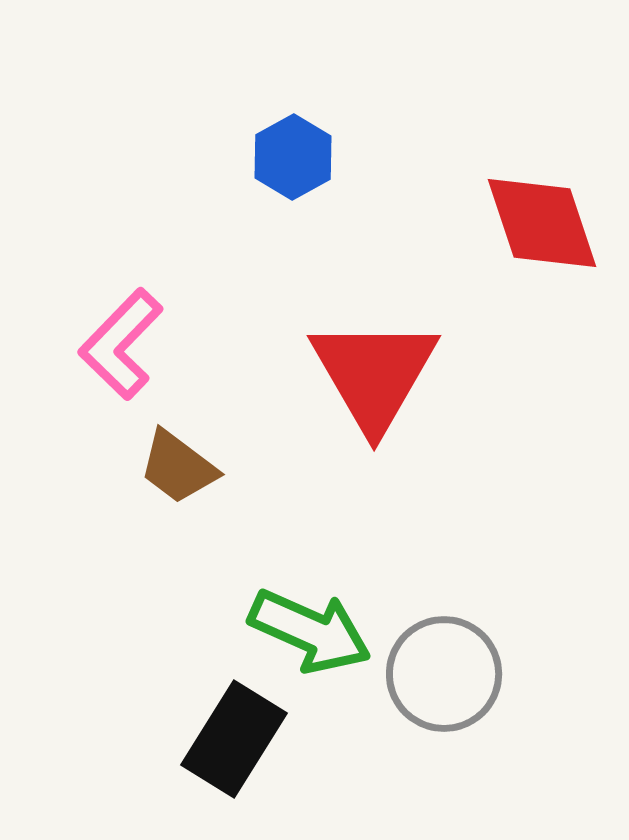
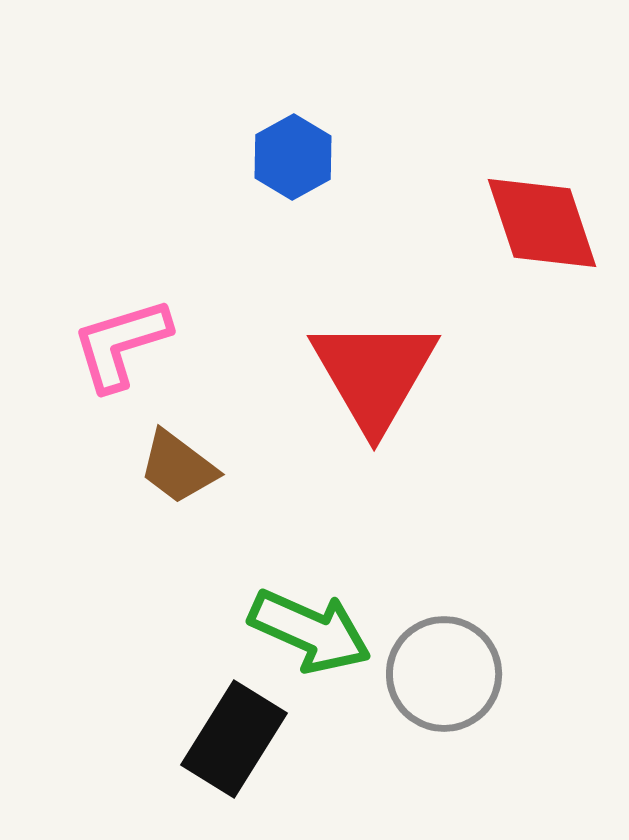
pink L-shape: rotated 29 degrees clockwise
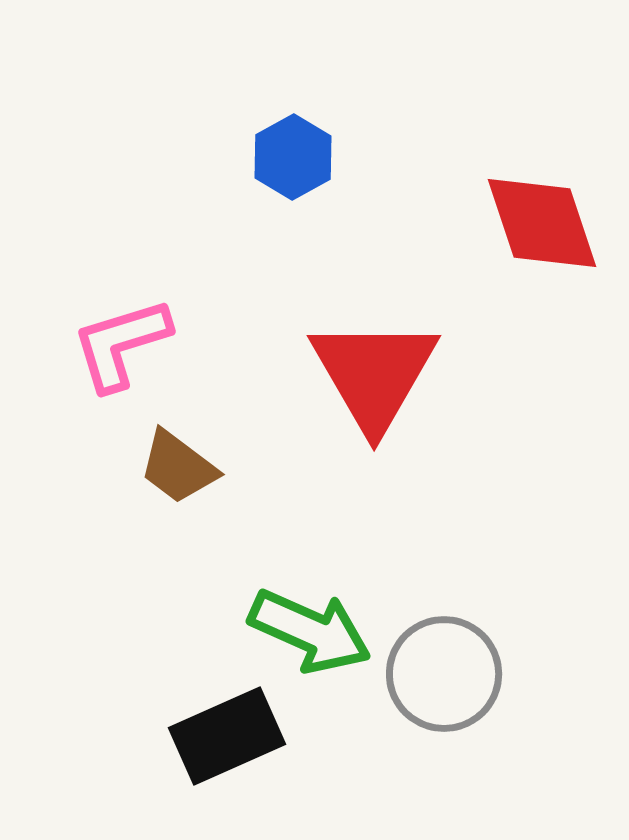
black rectangle: moved 7 px left, 3 px up; rotated 34 degrees clockwise
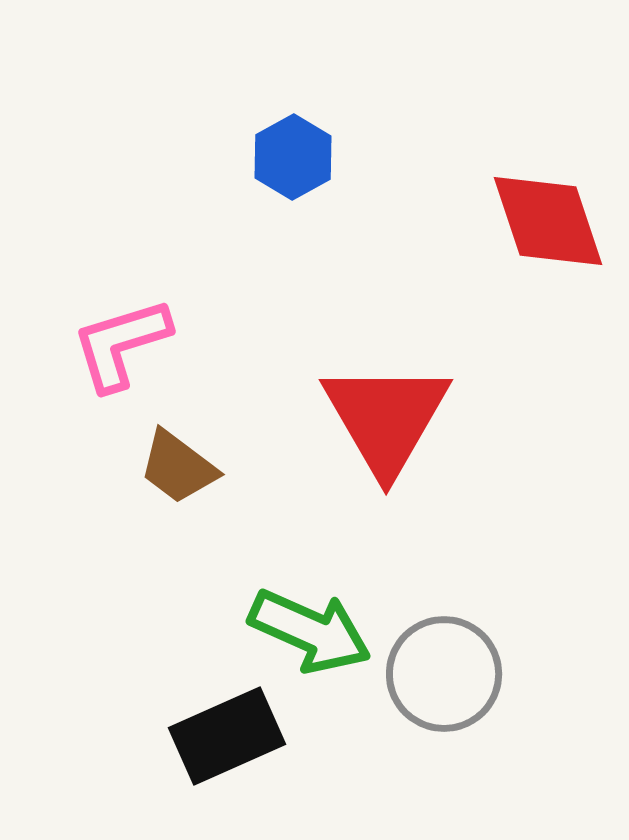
red diamond: moved 6 px right, 2 px up
red triangle: moved 12 px right, 44 px down
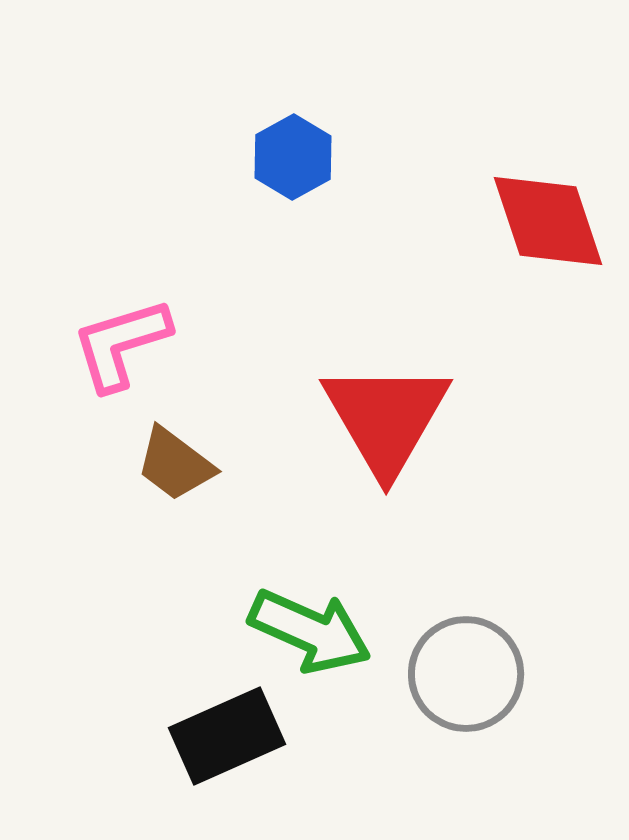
brown trapezoid: moved 3 px left, 3 px up
gray circle: moved 22 px right
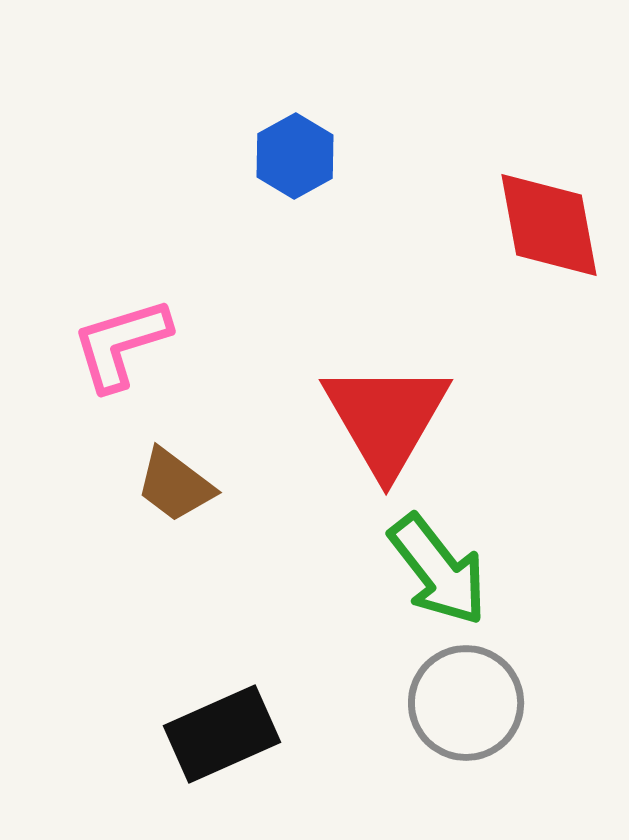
blue hexagon: moved 2 px right, 1 px up
red diamond: moved 1 px right, 4 px down; rotated 8 degrees clockwise
brown trapezoid: moved 21 px down
green arrow: moved 128 px right, 61 px up; rotated 28 degrees clockwise
gray circle: moved 29 px down
black rectangle: moved 5 px left, 2 px up
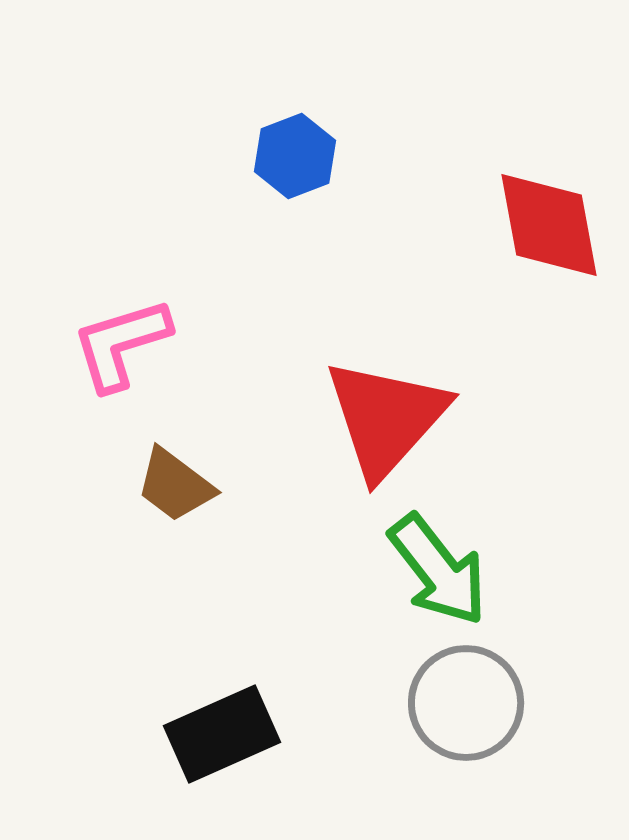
blue hexagon: rotated 8 degrees clockwise
red triangle: rotated 12 degrees clockwise
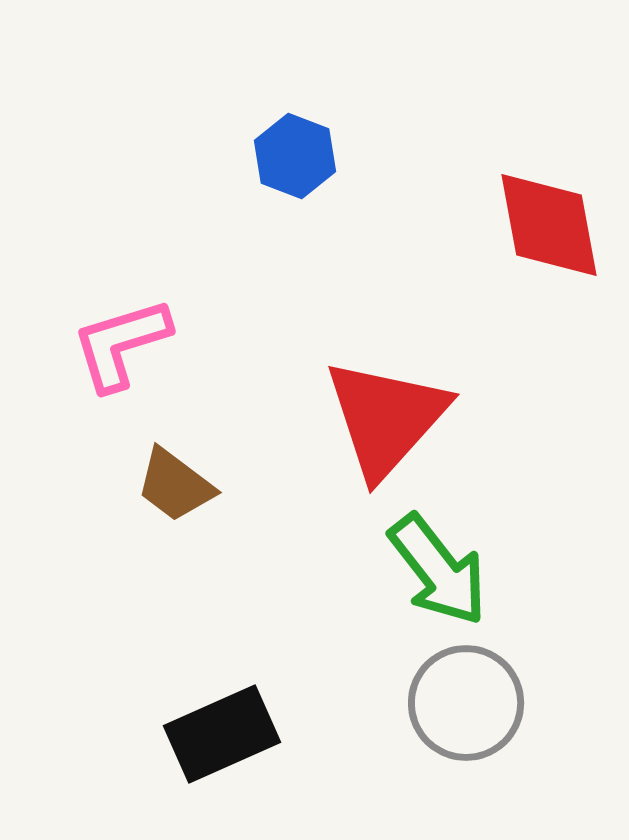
blue hexagon: rotated 18 degrees counterclockwise
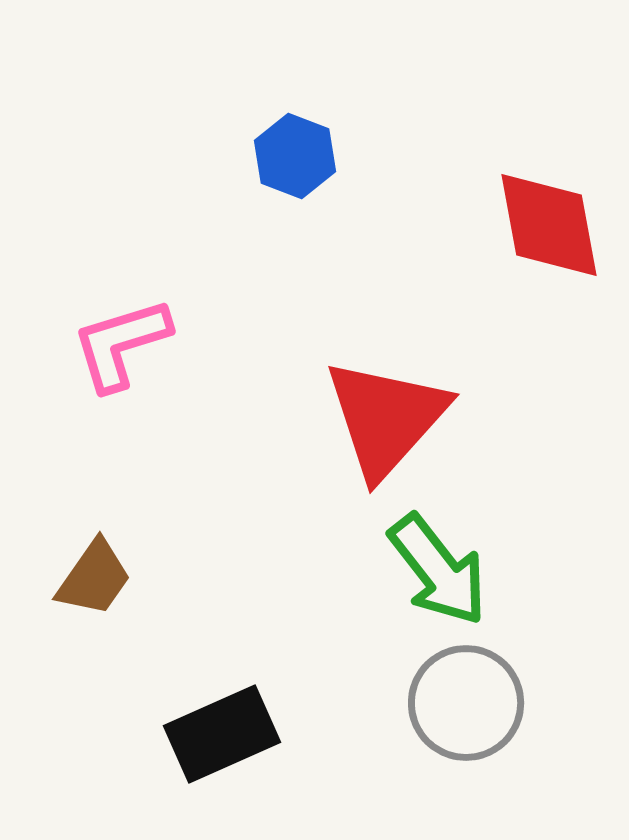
brown trapezoid: moved 81 px left, 93 px down; rotated 92 degrees counterclockwise
